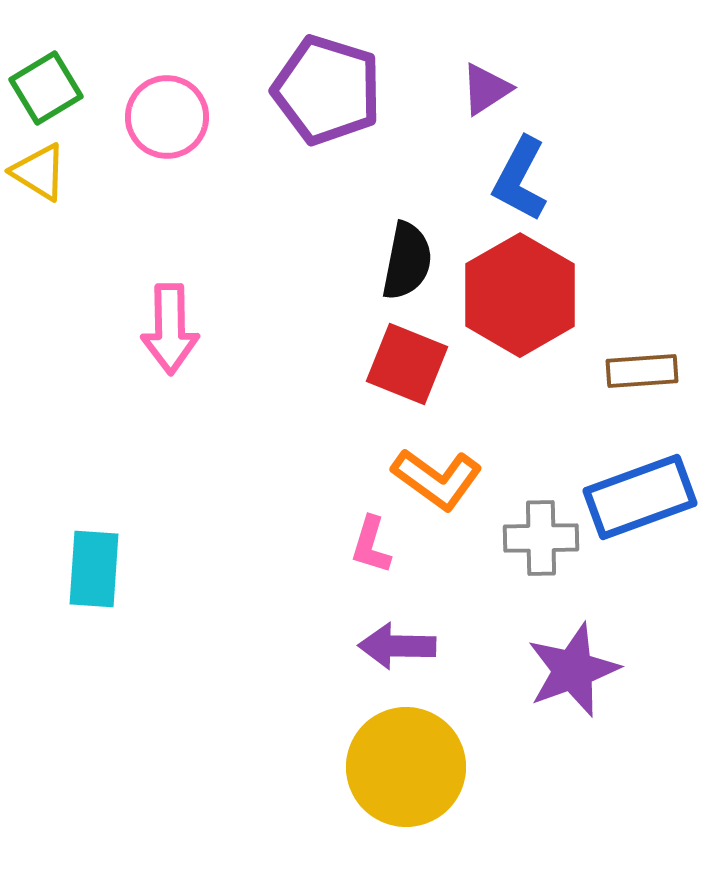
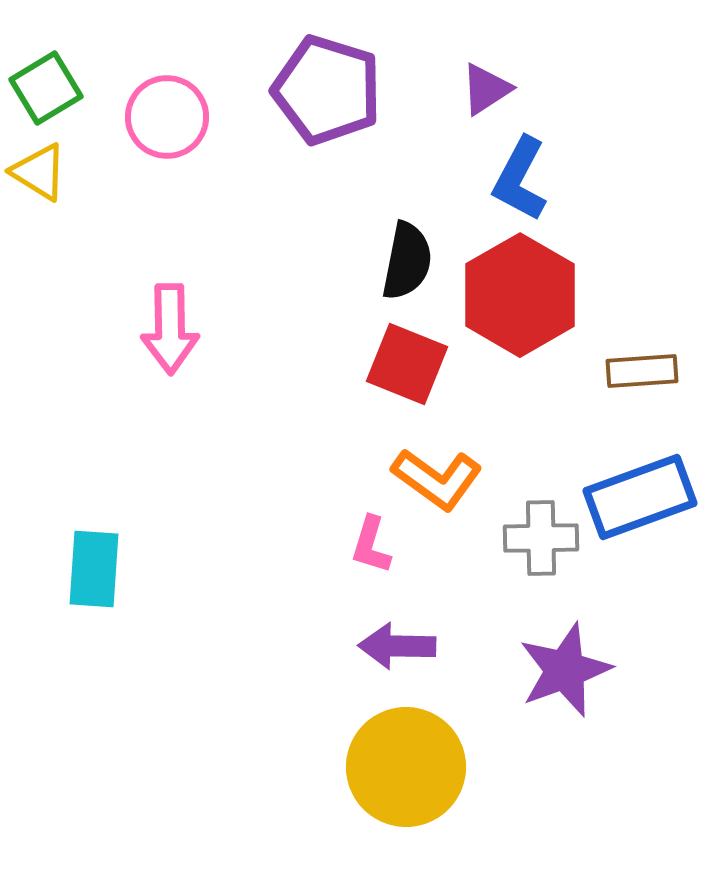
purple star: moved 8 px left
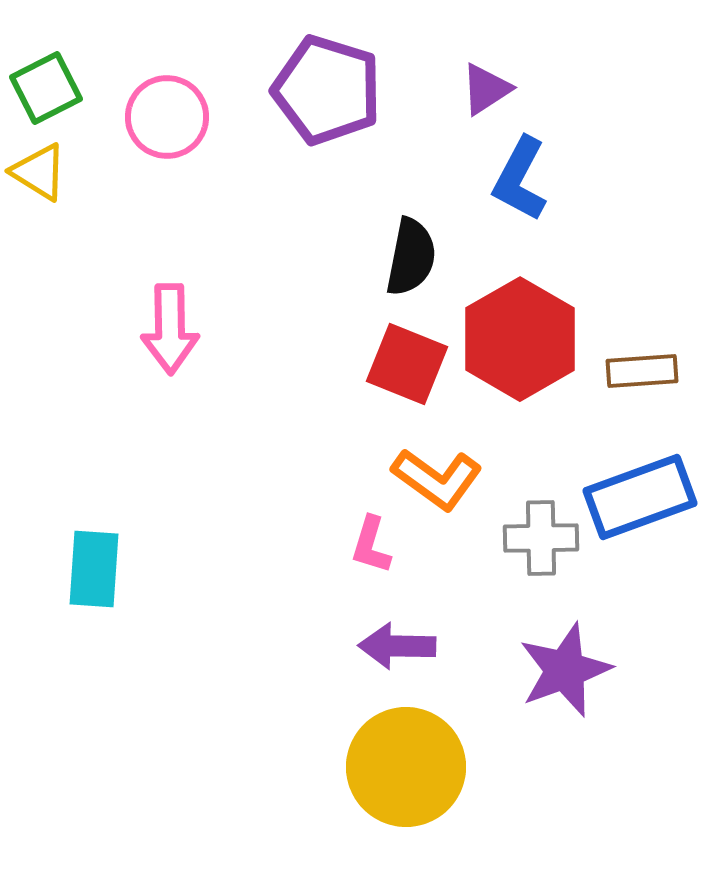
green square: rotated 4 degrees clockwise
black semicircle: moved 4 px right, 4 px up
red hexagon: moved 44 px down
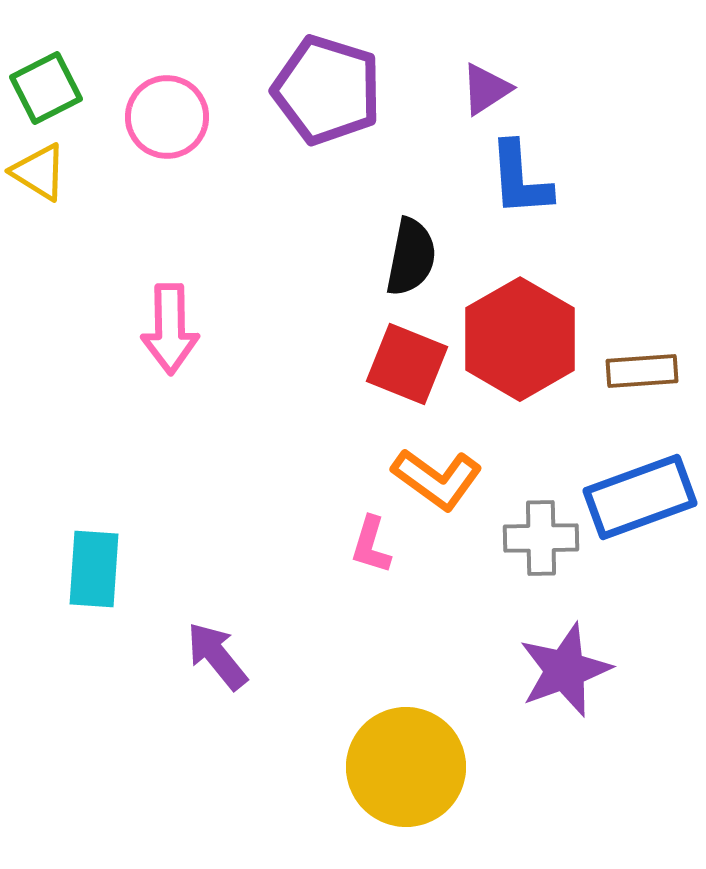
blue L-shape: rotated 32 degrees counterclockwise
purple arrow: moved 180 px left, 10 px down; rotated 50 degrees clockwise
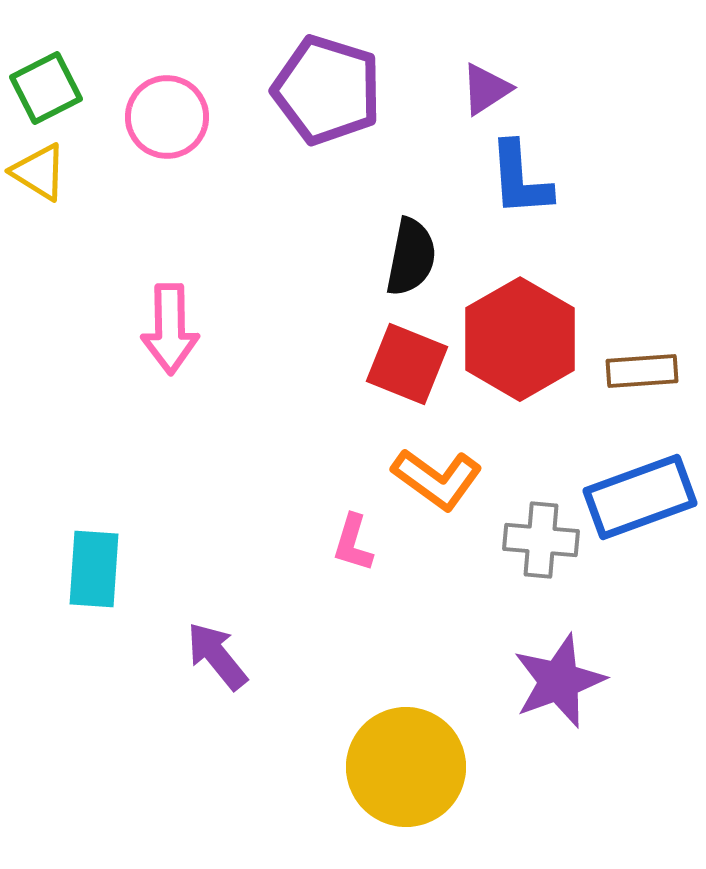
gray cross: moved 2 px down; rotated 6 degrees clockwise
pink L-shape: moved 18 px left, 2 px up
purple star: moved 6 px left, 11 px down
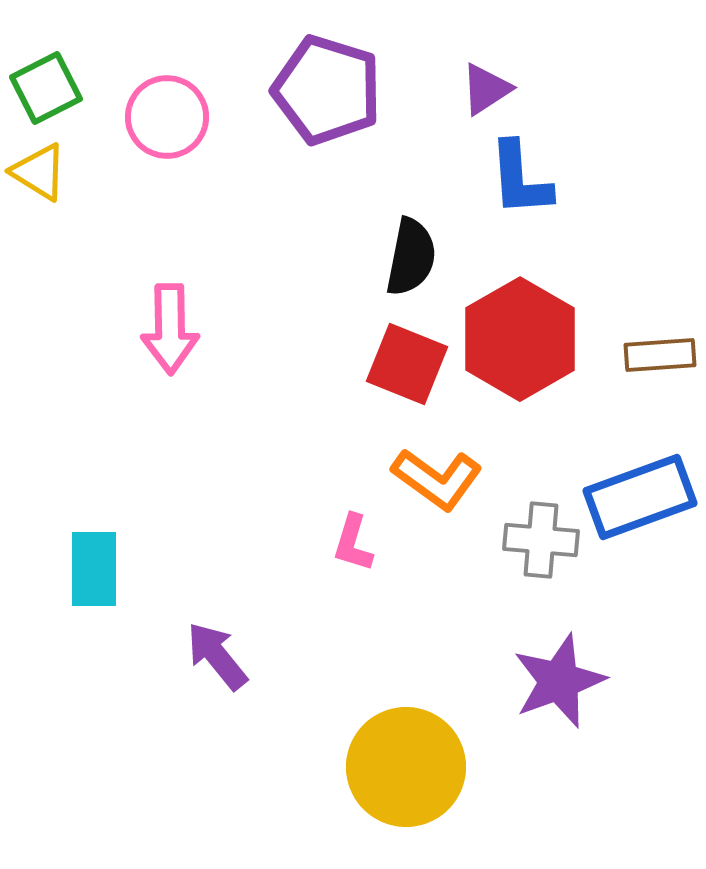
brown rectangle: moved 18 px right, 16 px up
cyan rectangle: rotated 4 degrees counterclockwise
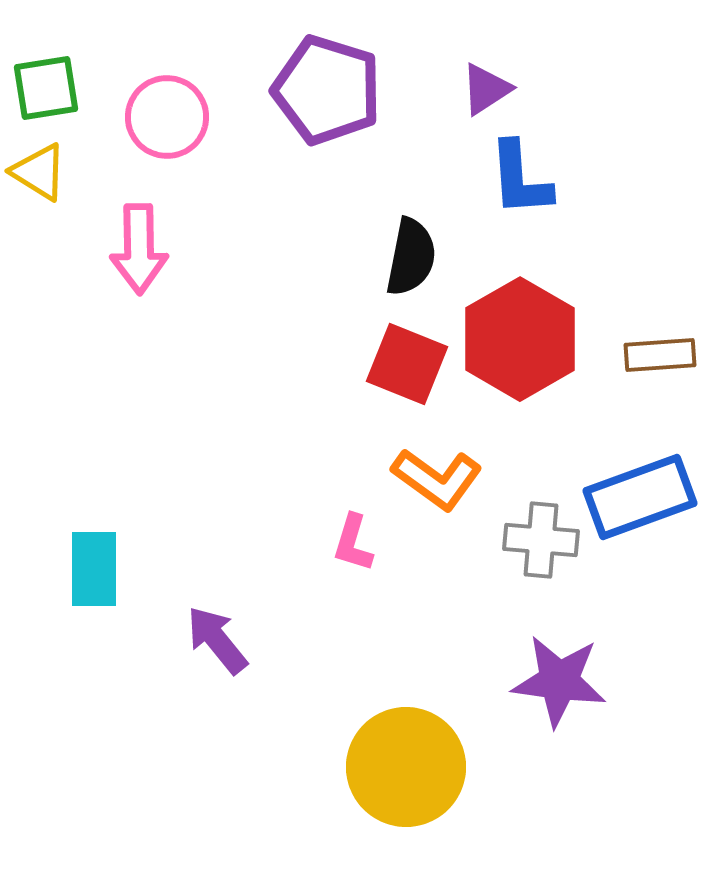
green square: rotated 18 degrees clockwise
pink arrow: moved 31 px left, 80 px up
purple arrow: moved 16 px up
purple star: rotated 28 degrees clockwise
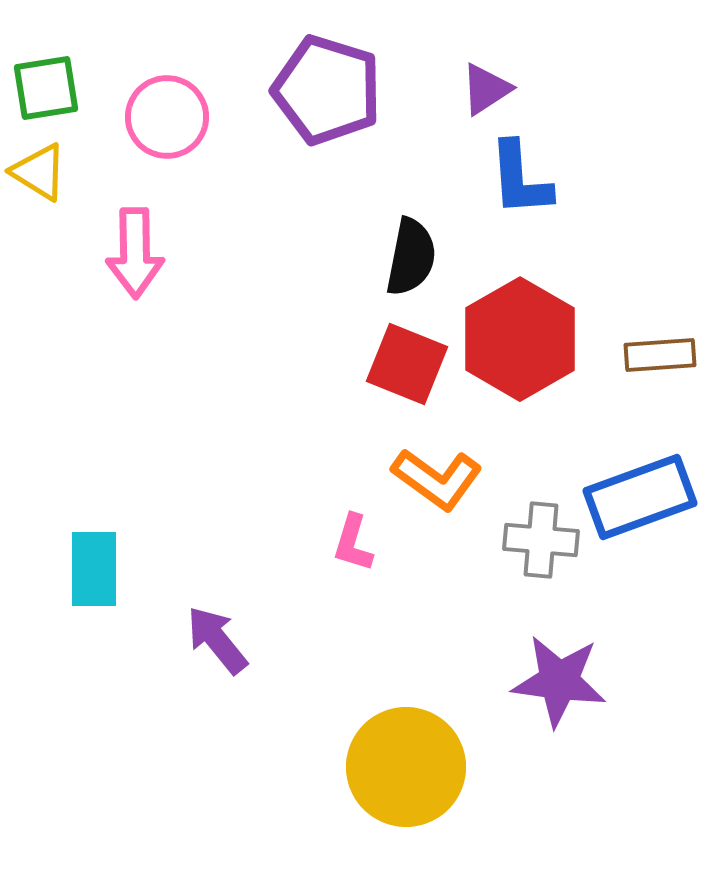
pink arrow: moved 4 px left, 4 px down
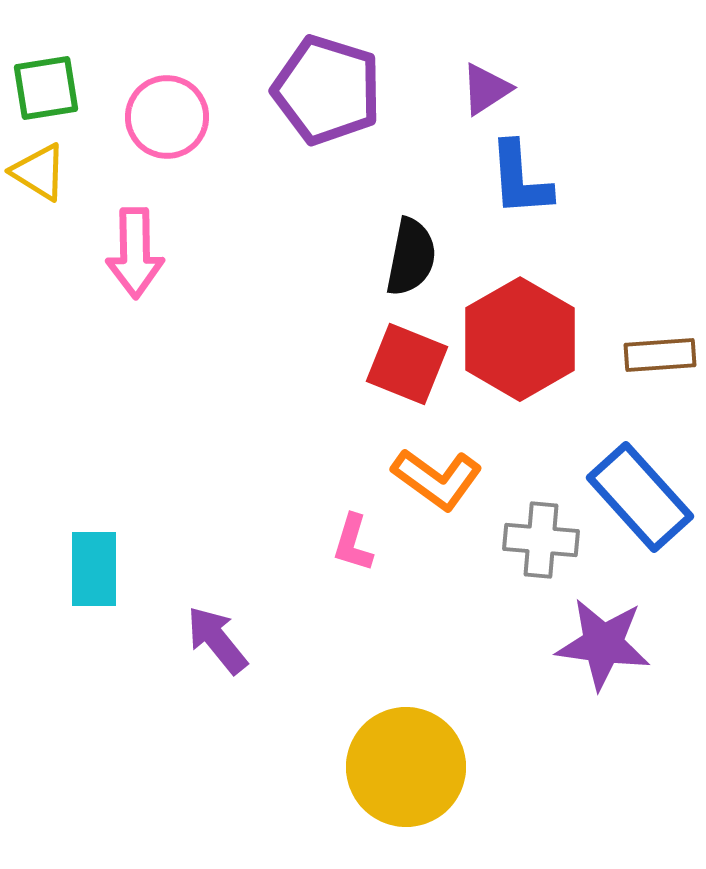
blue rectangle: rotated 68 degrees clockwise
purple star: moved 44 px right, 37 px up
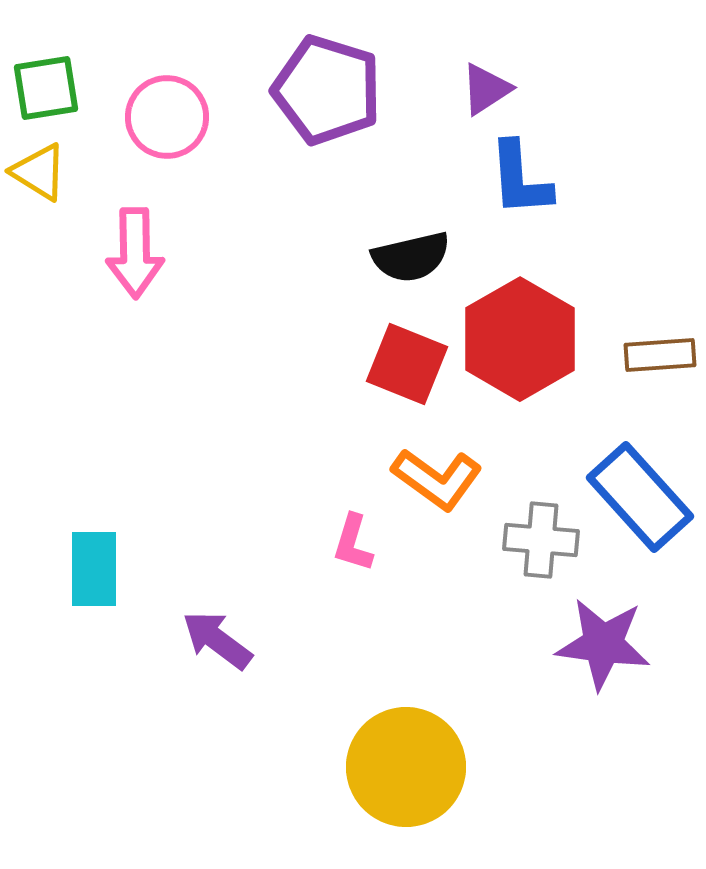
black semicircle: rotated 66 degrees clockwise
purple arrow: rotated 14 degrees counterclockwise
